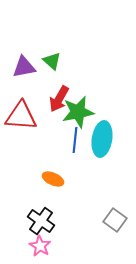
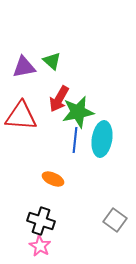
black cross: rotated 16 degrees counterclockwise
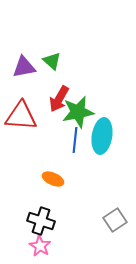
cyan ellipse: moved 3 px up
gray square: rotated 20 degrees clockwise
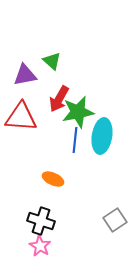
purple triangle: moved 1 px right, 8 px down
red triangle: moved 1 px down
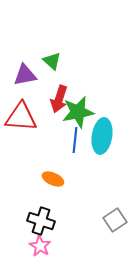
red arrow: rotated 12 degrees counterclockwise
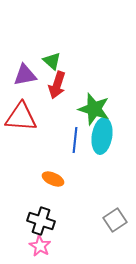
red arrow: moved 2 px left, 14 px up
green star: moved 16 px right, 3 px up; rotated 28 degrees clockwise
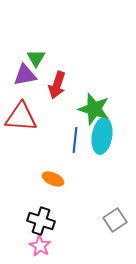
green triangle: moved 16 px left, 3 px up; rotated 18 degrees clockwise
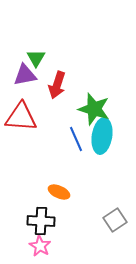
blue line: moved 1 px right, 1 px up; rotated 30 degrees counterclockwise
orange ellipse: moved 6 px right, 13 px down
black cross: rotated 16 degrees counterclockwise
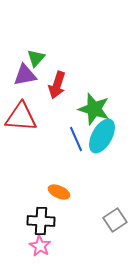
green triangle: rotated 12 degrees clockwise
cyan ellipse: rotated 20 degrees clockwise
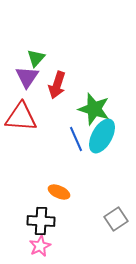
purple triangle: moved 2 px right, 2 px down; rotated 45 degrees counterclockwise
gray square: moved 1 px right, 1 px up
pink star: rotated 15 degrees clockwise
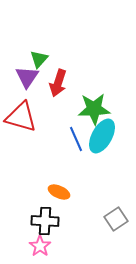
green triangle: moved 3 px right, 1 px down
red arrow: moved 1 px right, 2 px up
green star: rotated 20 degrees counterclockwise
red triangle: rotated 12 degrees clockwise
black cross: moved 4 px right
pink star: rotated 10 degrees counterclockwise
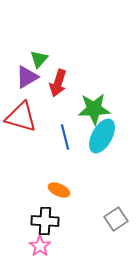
purple triangle: rotated 25 degrees clockwise
blue line: moved 11 px left, 2 px up; rotated 10 degrees clockwise
orange ellipse: moved 2 px up
